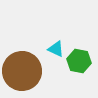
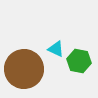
brown circle: moved 2 px right, 2 px up
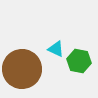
brown circle: moved 2 px left
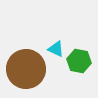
brown circle: moved 4 px right
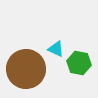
green hexagon: moved 2 px down
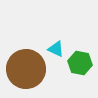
green hexagon: moved 1 px right
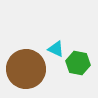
green hexagon: moved 2 px left
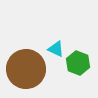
green hexagon: rotated 10 degrees clockwise
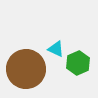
green hexagon: rotated 15 degrees clockwise
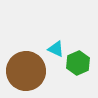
brown circle: moved 2 px down
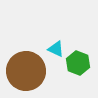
green hexagon: rotated 15 degrees counterclockwise
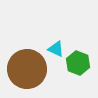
brown circle: moved 1 px right, 2 px up
